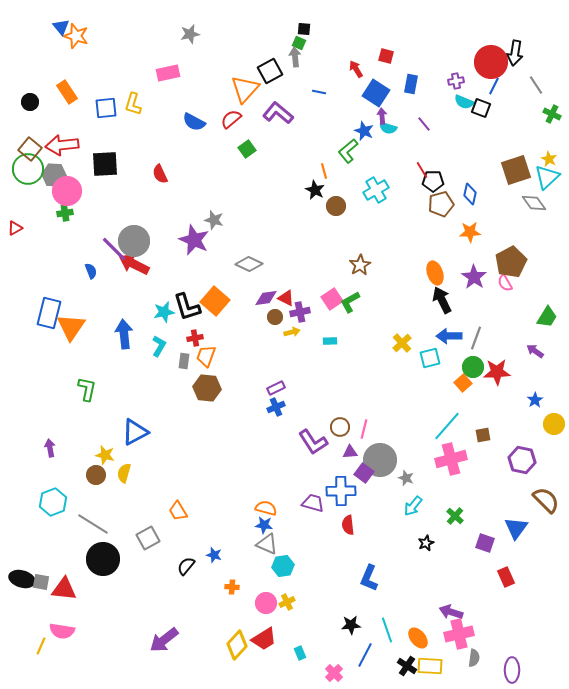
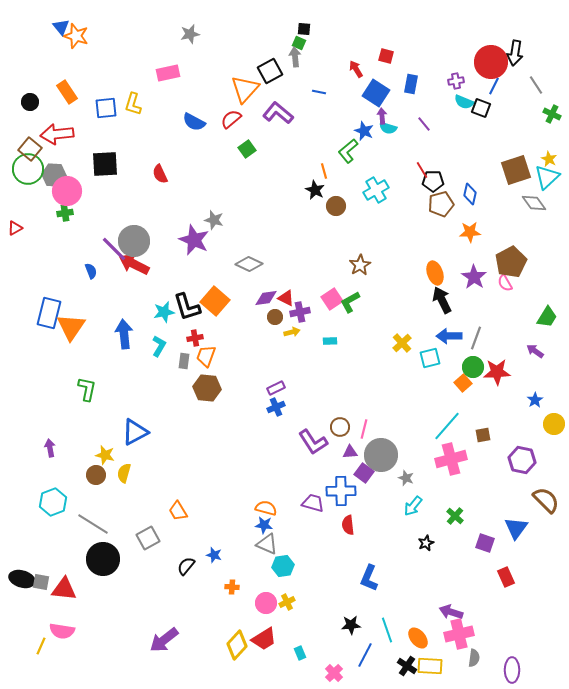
red arrow at (62, 145): moved 5 px left, 11 px up
gray circle at (380, 460): moved 1 px right, 5 px up
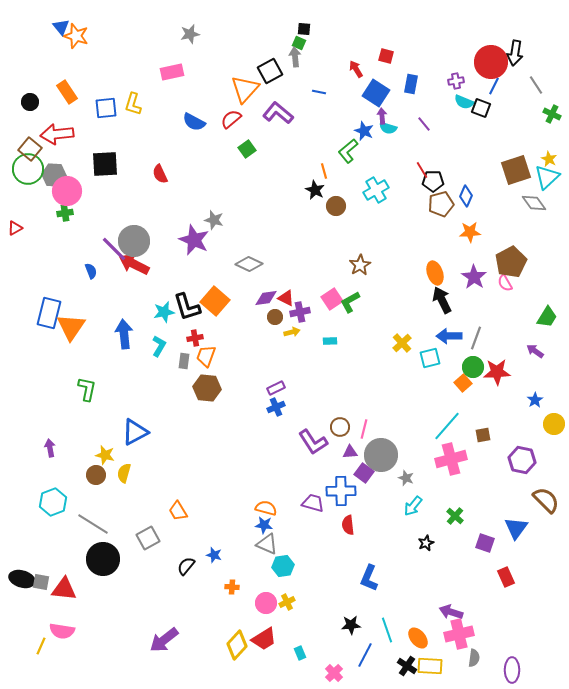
pink rectangle at (168, 73): moved 4 px right, 1 px up
blue diamond at (470, 194): moved 4 px left, 2 px down; rotated 10 degrees clockwise
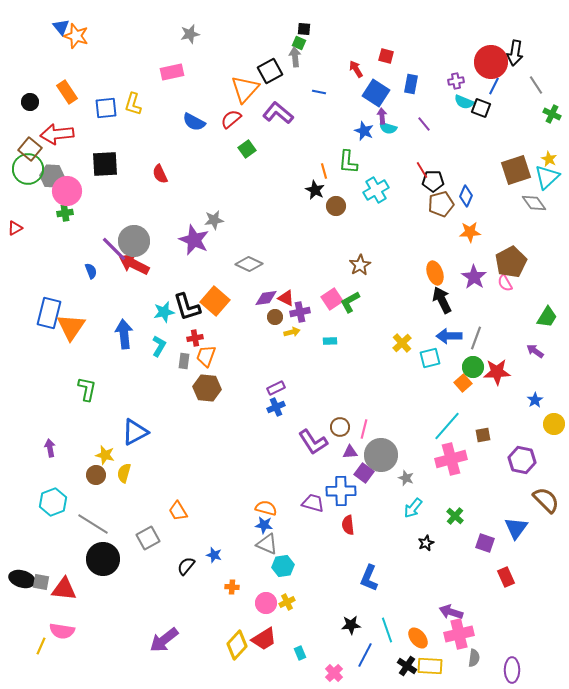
green L-shape at (348, 151): moved 11 px down; rotated 45 degrees counterclockwise
gray hexagon at (54, 175): moved 2 px left, 1 px down
gray star at (214, 220): rotated 24 degrees counterclockwise
cyan arrow at (413, 506): moved 2 px down
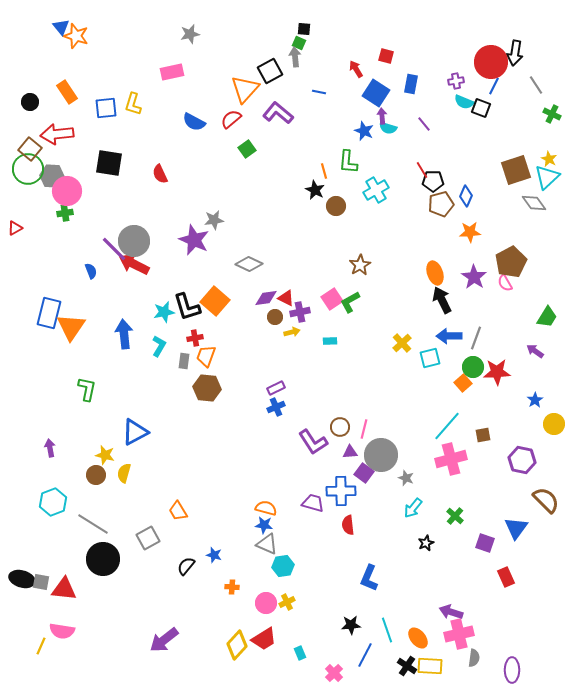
black square at (105, 164): moved 4 px right, 1 px up; rotated 12 degrees clockwise
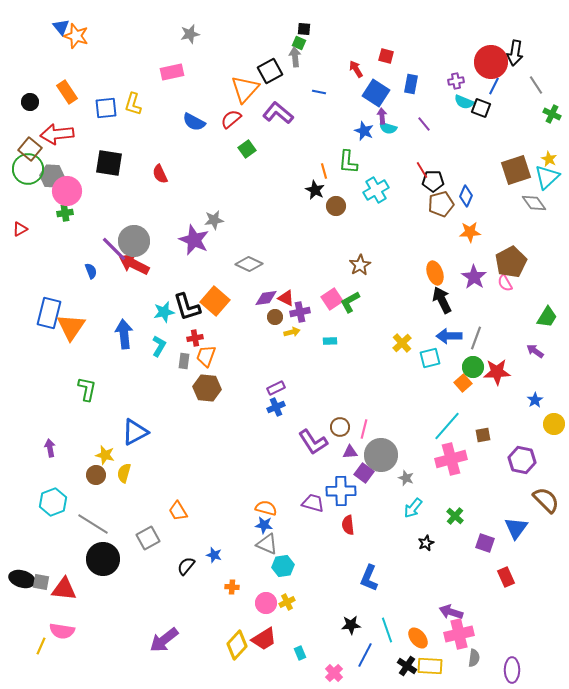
red triangle at (15, 228): moved 5 px right, 1 px down
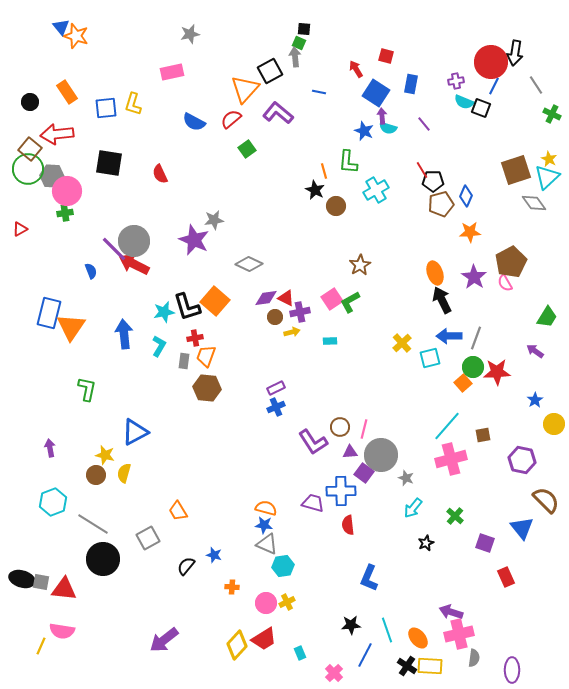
blue triangle at (516, 528): moved 6 px right; rotated 15 degrees counterclockwise
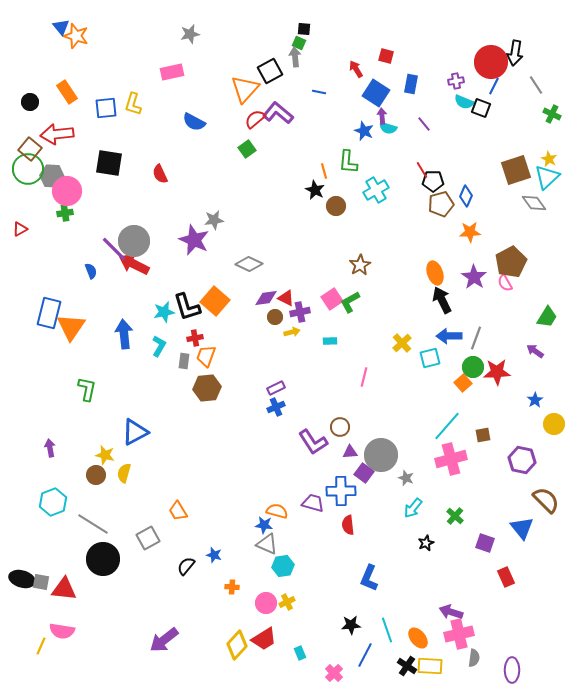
red semicircle at (231, 119): moved 24 px right
brown hexagon at (207, 388): rotated 12 degrees counterclockwise
pink line at (364, 429): moved 52 px up
orange semicircle at (266, 508): moved 11 px right, 3 px down
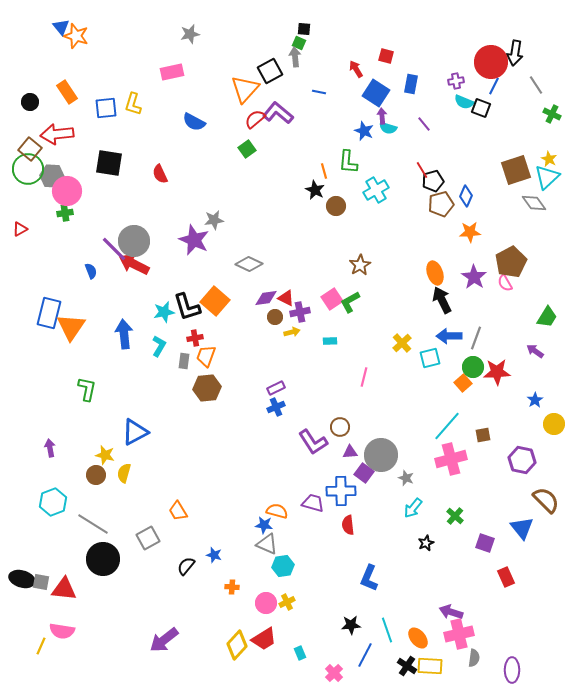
black pentagon at (433, 181): rotated 15 degrees counterclockwise
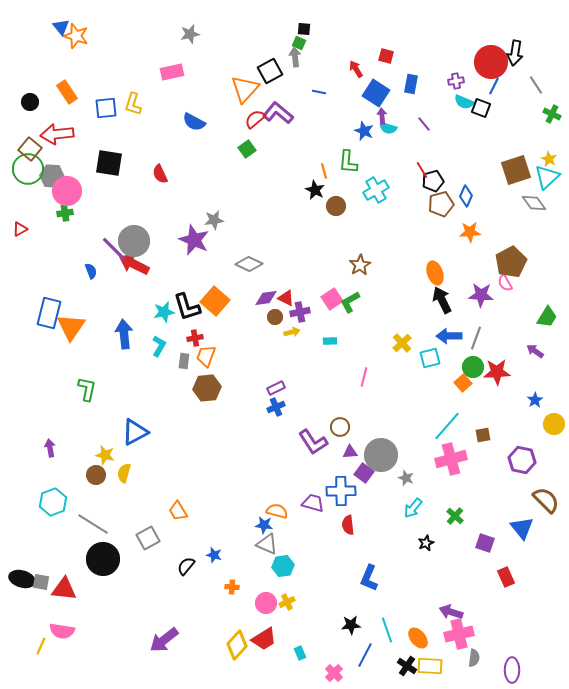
purple star at (474, 277): moved 7 px right, 18 px down; rotated 30 degrees counterclockwise
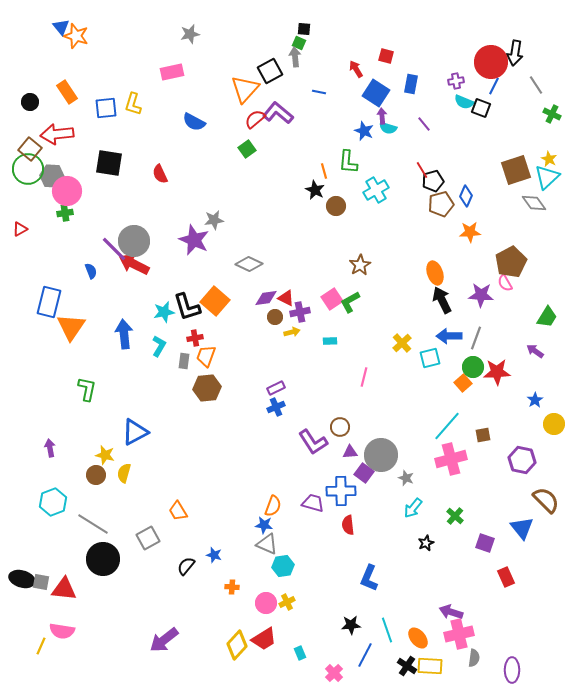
blue rectangle at (49, 313): moved 11 px up
orange semicircle at (277, 511): moved 4 px left, 5 px up; rotated 95 degrees clockwise
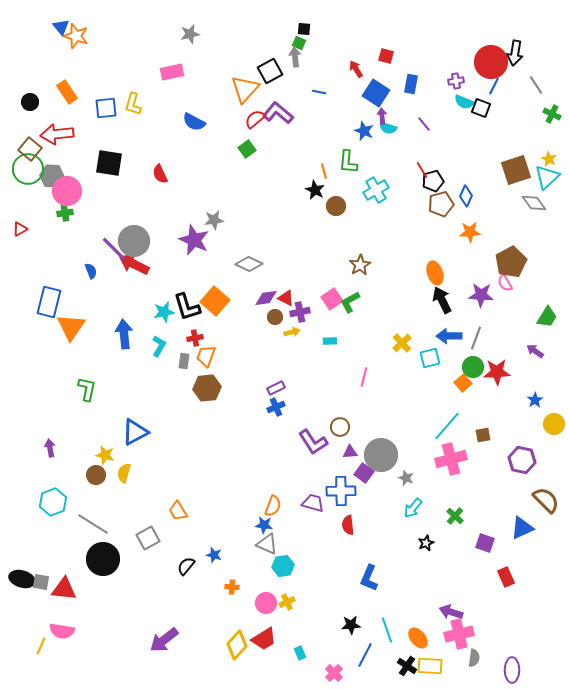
blue triangle at (522, 528): rotated 45 degrees clockwise
